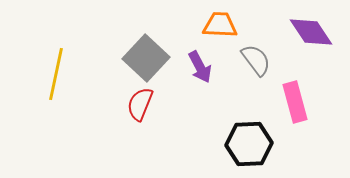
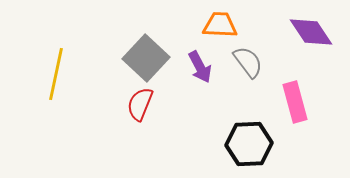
gray semicircle: moved 8 px left, 2 px down
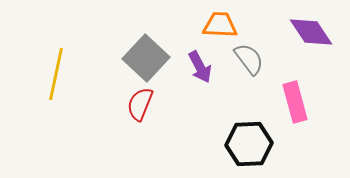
gray semicircle: moved 1 px right, 3 px up
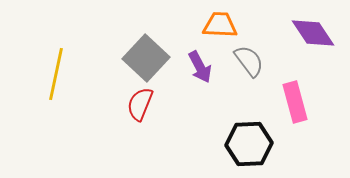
purple diamond: moved 2 px right, 1 px down
gray semicircle: moved 2 px down
